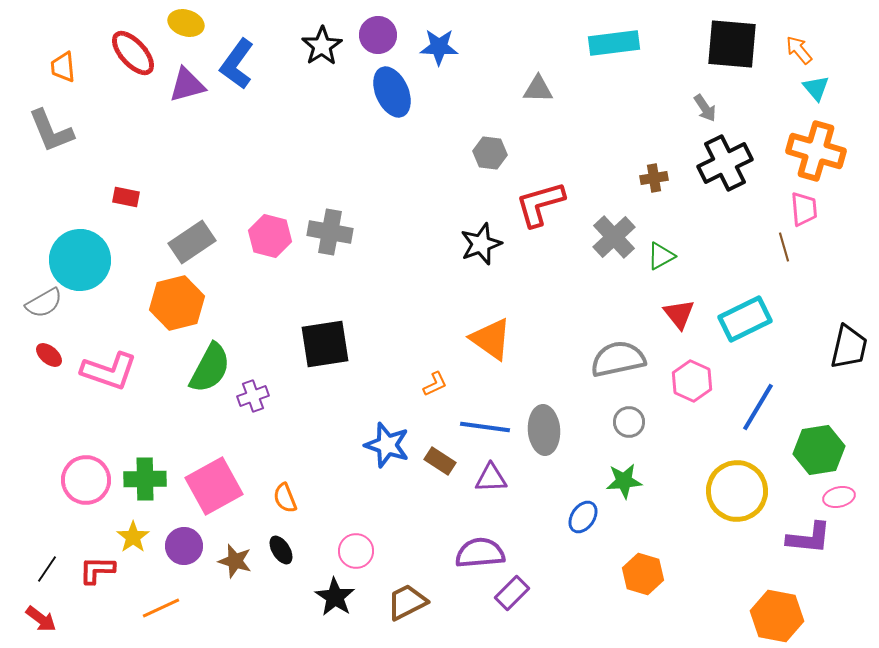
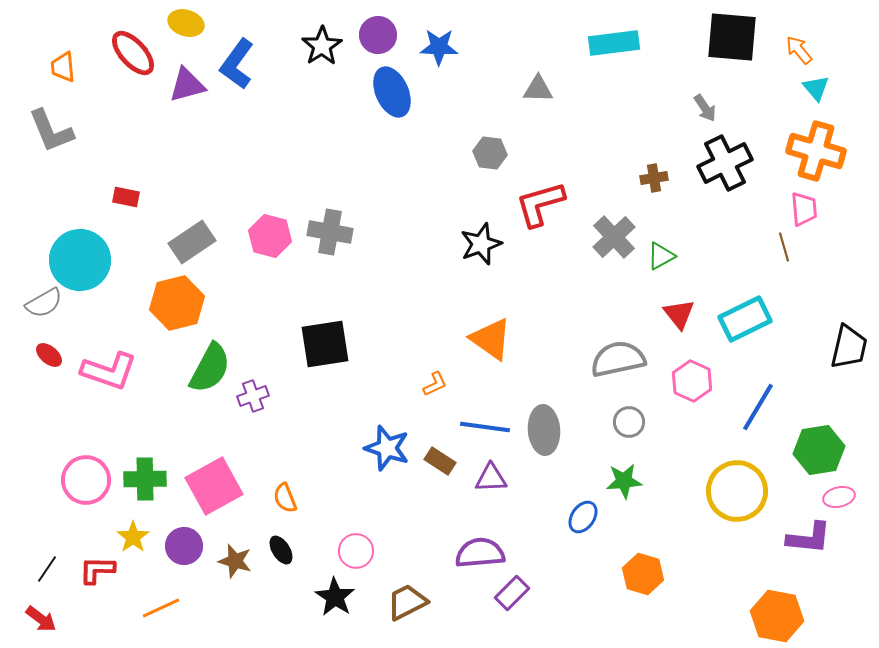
black square at (732, 44): moved 7 px up
blue star at (387, 445): moved 3 px down
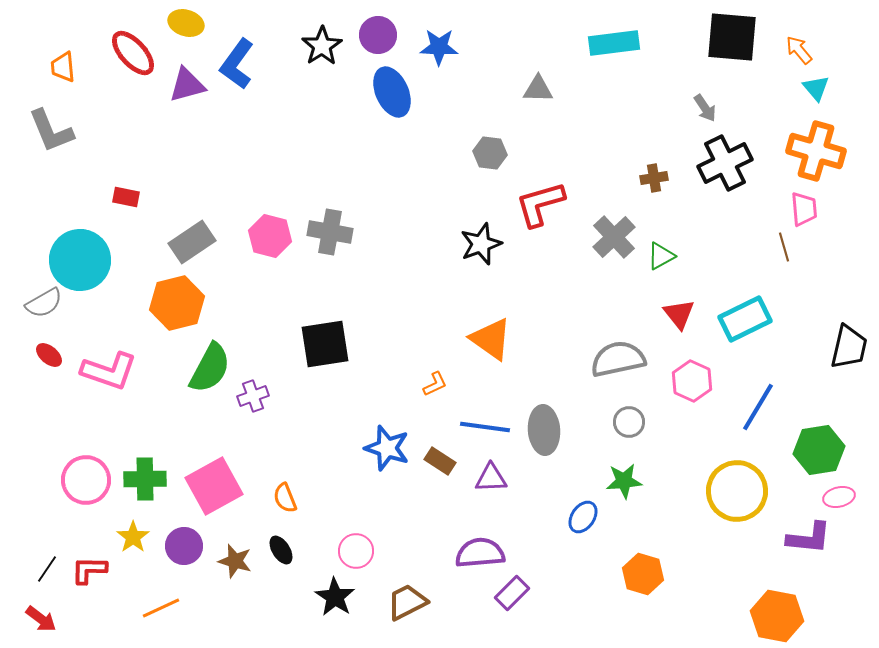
red L-shape at (97, 570): moved 8 px left
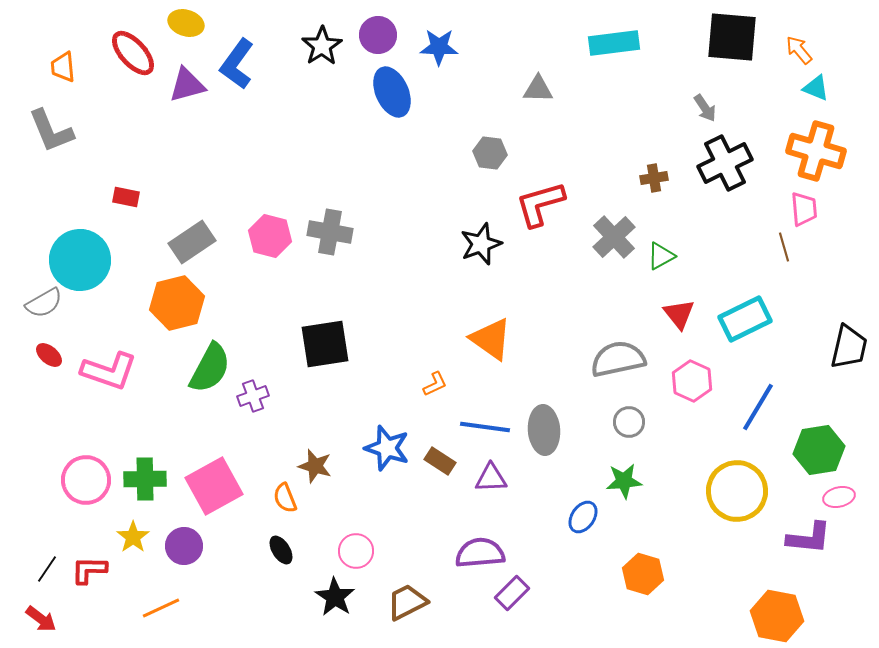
cyan triangle at (816, 88): rotated 28 degrees counterclockwise
brown star at (235, 561): moved 80 px right, 95 px up
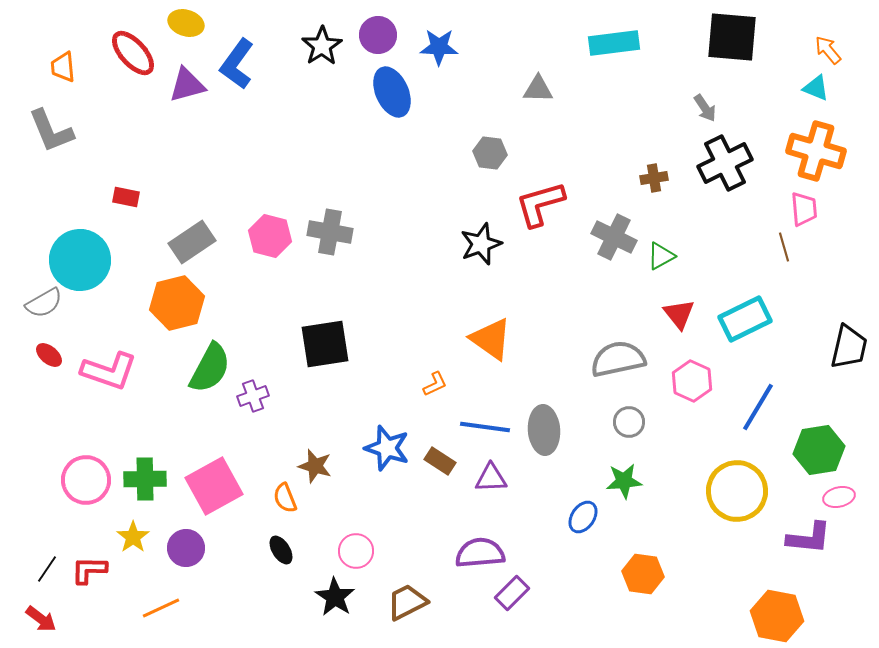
orange arrow at (799, 50): moved 29 px right
gray cross at (614, 237): rotated 21 degrees counterclockwise
purple circle at (184, 546): moved 2 px right, 2 px down
orange hexagon at (643, 574): rotated 9 degrees counterclockwise
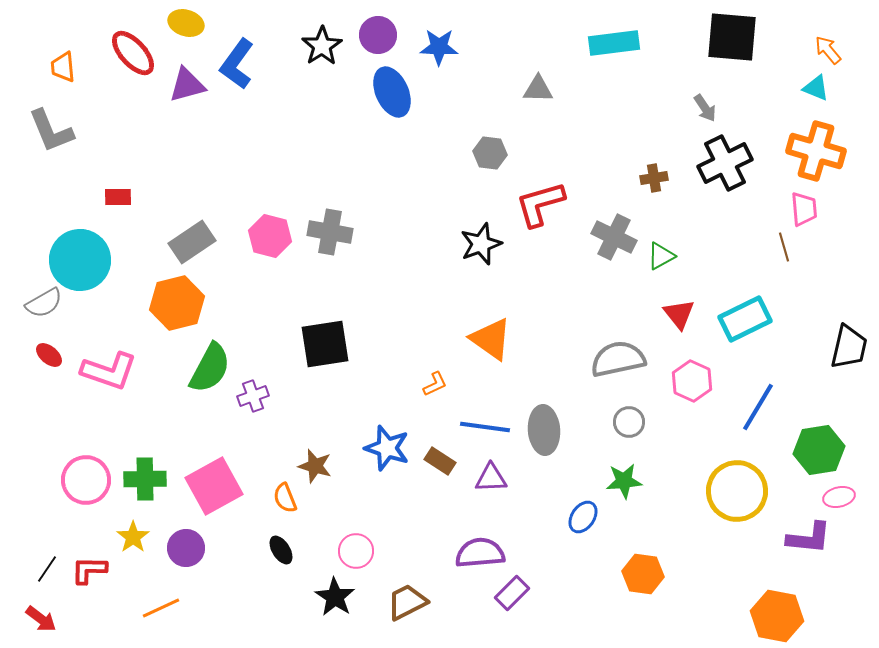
red rectangle at (126, 197): moved 8 px left; rotated 12 degrees counterclockwise
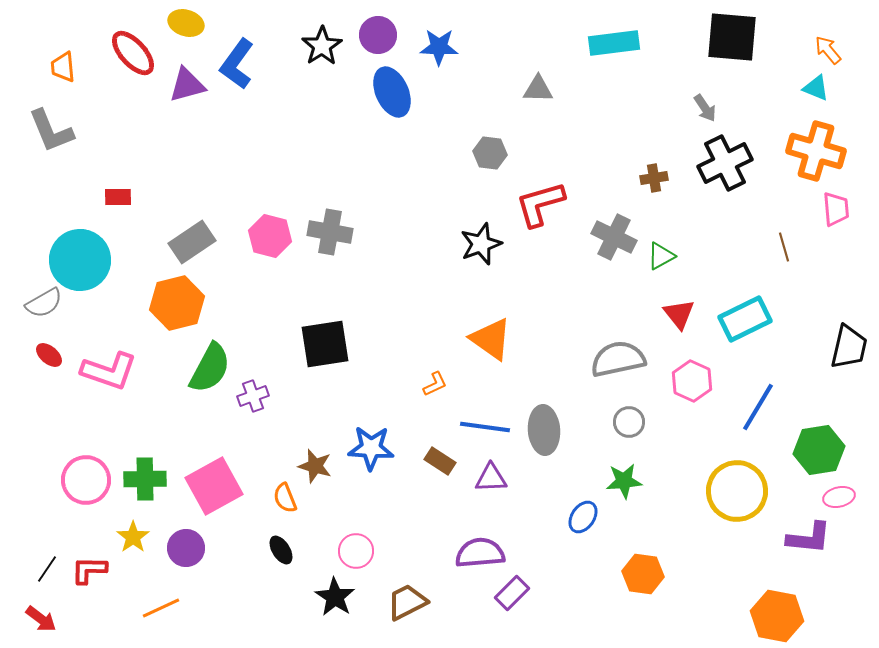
pink trapezoid at (804, 209): moved 32 px right
blue star at (387, 448): moved 16 px left; rotated 15 degrees counterclockwise
